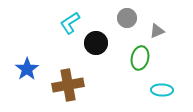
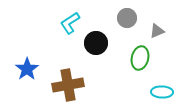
cyan ellipse: moved 2 px down
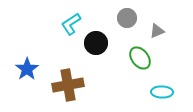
cyan L-shape: moved 1 px right, 1 px down
green ellipse: rotated 50 degrees counterclockwise
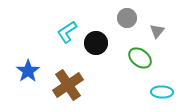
cyan L-shape: moved 4 px left, 8 px down
gray triangle: rotated 28 degrees counterclockwise
green ellipse: rotated 15 degrees counterclockwise
blue star: moved 1 px right, 2 px down
brown cross: rotated 24 degrees counterclockwise
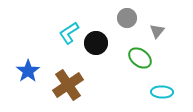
cyan L-shape: moved 2 px right, 1 px down
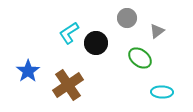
gray triangle: rotated 14 degrees clockwise
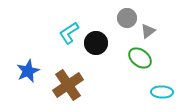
gray triangle: moved 9 px left
blue star: rotated 10 degrees clockwise
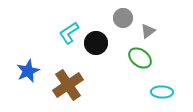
gray circle: moved 4 px left
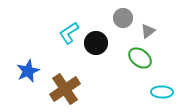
brown cross: moved 3 px left, 4 px down
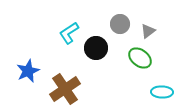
gray circle: moved 3 px left, 6 px down
black circle: moved 5 px down
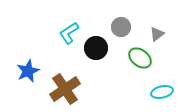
gray circle: moved 1 px right, 3 px down
gray triangle: moved 9 px right, 3 px down
cyan ellipse: rotated 15 degrees counterclockwise
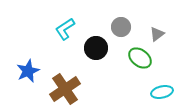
cyan L-shape: moved 4 px left, 4 px up
